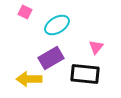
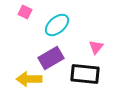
cyan ellipse: rotated 10 degrees counterclockwise
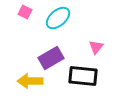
cyan ellipse: moved 1 px right, 7 px up
black rectangle: moved 2 px left, 2 px down
yellow arrow: moved 1 px right, 2 px down
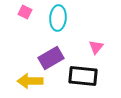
cyan ellipse: rotated 45 degrees counterclockwise
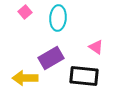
pink square: rotated 24 degrees clockwise
pink triangle: rotated 35 degrees counterclockwise
black rectangle: moved 1 px right
yellow arrow: moved 5 px left, 3 px up
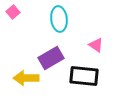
pink square: moved 12 px left
cyan ellipse: moved 1 px right, 1 px down; rotated 10 degrees counterclockwise
pink triangle: moved 2 px up
yellow arrow: moved 1 px right
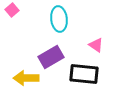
pink square: moved 1 px left, 2 px up
purple rectangle: moved 1 px up
black rectangle: moved 2 px up
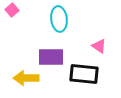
pink triangle: moved 3 px right, 1 px down
purple rectangle: rotated 30 degrees clockwise
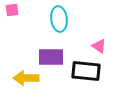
pink square: rotated 32 degrees clockwise
black rectangle: moved 2 px right, 3 px up
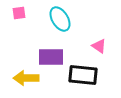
pink square: moved 7 px right, 3 px down
cyan ellipse: moved 1 px right; rotated 25 degrees counterclockwise
black rectangle: moved 3 px left, 4 px down
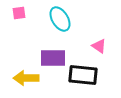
purple rectangle: moved 2 px right, 1 px down
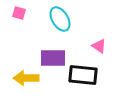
pink square: rotated 24 degrees clockwise
